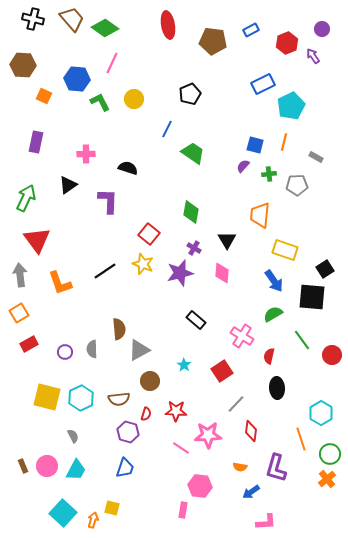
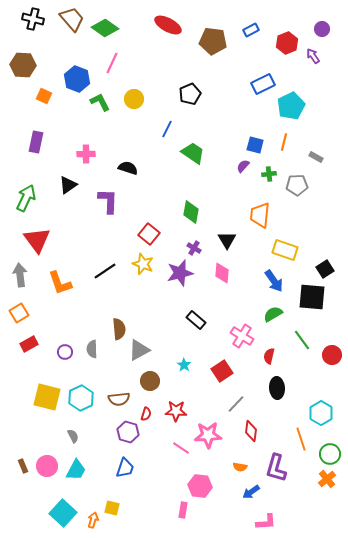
red ellipse at (168, 25): rotated 52 degrees counterclockwise
blue hexagon at (77, 79): rotated 15 degrees clockwise
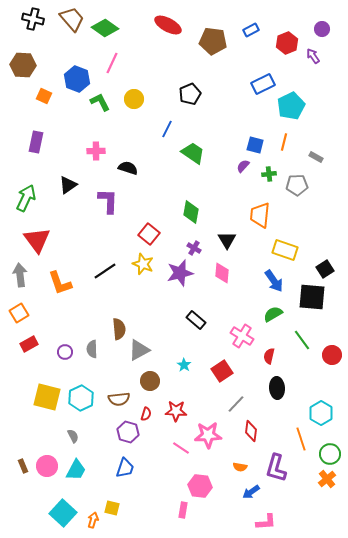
pink cross at (86, 154): moved 10 px right, 3 px up
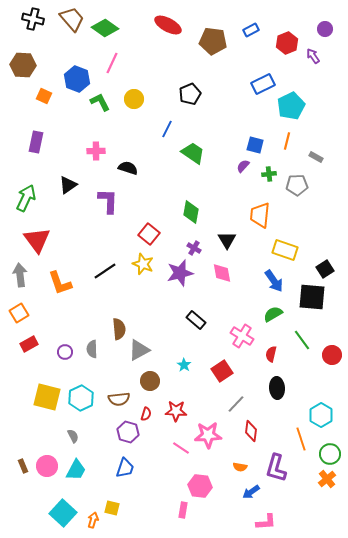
purple circle at (322, 29): moved 3 px right
orange line at (284, 142): moved 3 px right, 1 px up
pink diamond at (222, 273): rotated 15 degrees counterclockwise
red semicircle at (269, 356): moved 2 px right, 2 px up
cyan hexagon at (321, 413): moved 2 px down
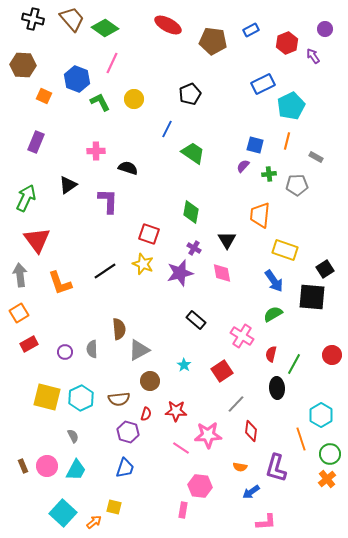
purple rectangle at (36, 142): rotated 10 degrees clockwise
red square at (149, 234): rotated 20 degrees counterclockwise
green line at (302, 340): moved 8 px left, 24 px down; rotated 65 degrees clockwise
yellow square at (112, 508): moved 2 px right, 1 px up
orange arrow at (93, 520): moved 1 px right, 2 px down; rotated 35 degrees clockwise
